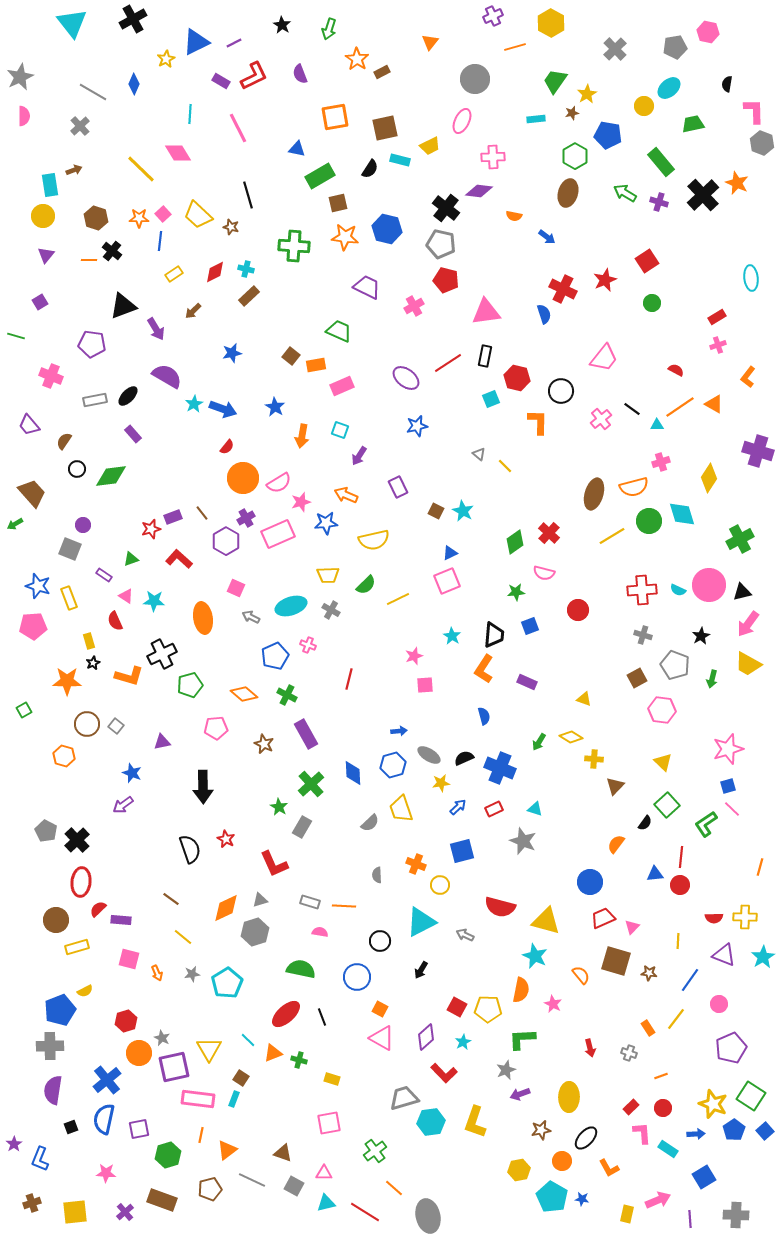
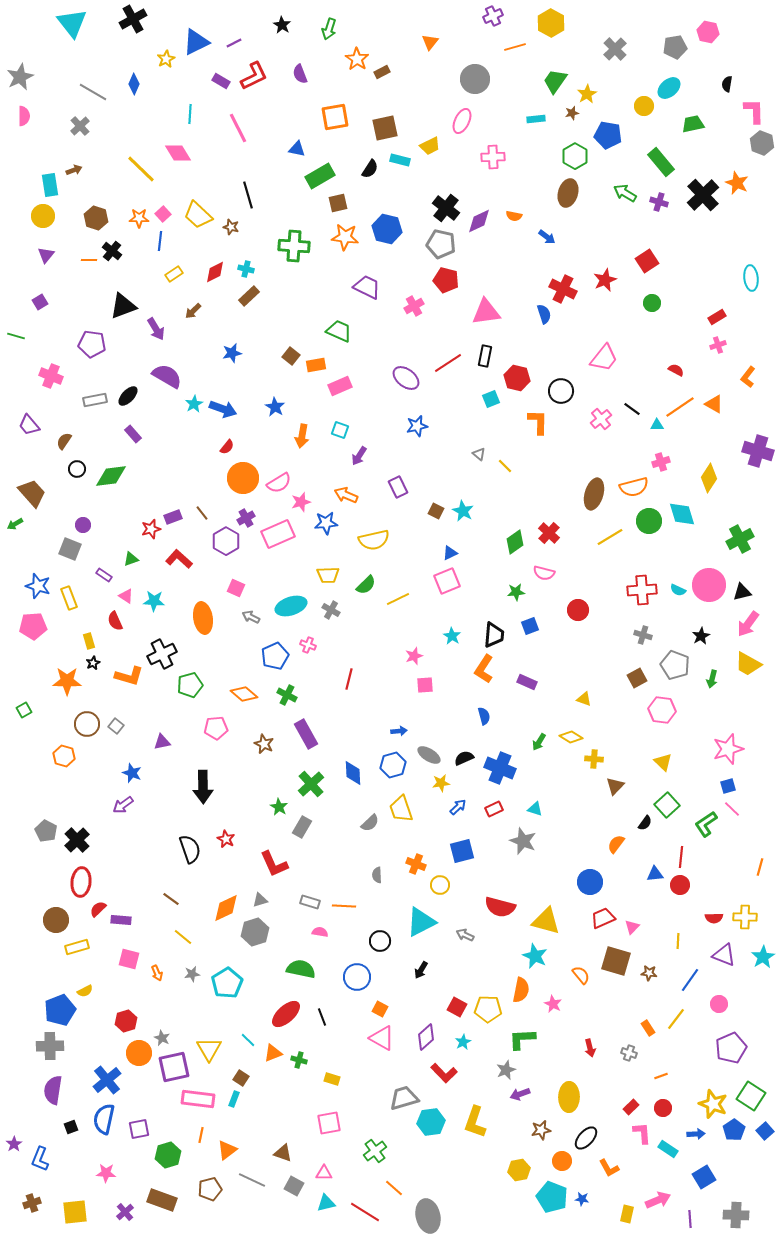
purple diamond at (479, 191): moved 30 px down; rotated 32 degrees counterclockwise
pink rectangle at (342, 386): moved 2 px left
yellow line at (612, 536): moved 2 px left, 1 px down
cyan pentagon at (552, 1197): rotated 8 degrees counterclockwise
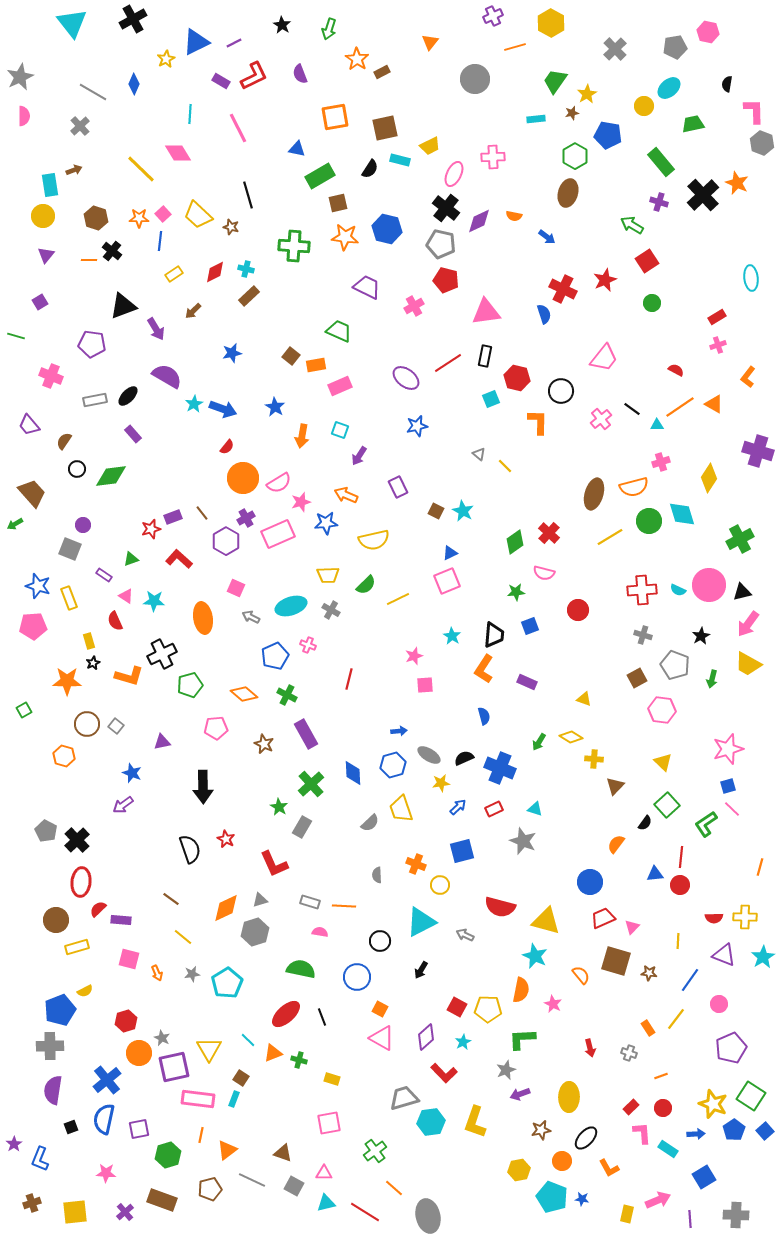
pink ellipse at (462, 121): moved 8 px left, 53 px down
green arrow at (625, 193): moved 7 px right, 32 px down
